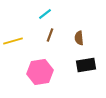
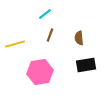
yellow line: moved 2 px right, 3 px down
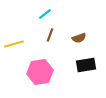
brown semicircle: rotated 104 degrees counterclockwise
yellow line: moved 1 px left
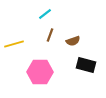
brown semicircle: moved 6 px left, 3 px down
black rectangle: rotated 24 degrees clockwise
pink hexagon: rotated 10 degrees clockwise
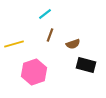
brown semicircle: moved 3 px down
pink hexagon: moved 6 px left; rotated 20 degrees counterclockwise
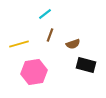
yellow line: moved 5 px right
pink hexagon: rotated 10 degrees clockwise
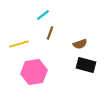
cyan line: moved 2 px left, 1 px down
brown line: moved 2 px up
brown semicircle: moved 7 px right
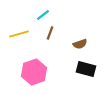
yellow line: moved 10 px up
black rectangle: moved 4 px down
pink hexagon: rotated 10 degrees counterclockwise
